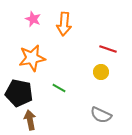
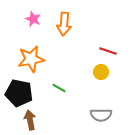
red line: moved 2 px down
orange star: moved 1 px left, 1 px down
gray semicircle: rotated 25 degrees counterclockwise
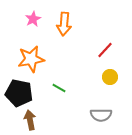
pink star: rotated 21 degrees clockwise
red line: moved 3 px left, 1 px up; rotated 66 degrees counterclockwise
yellow circle: moved 9 px right, 5 px down
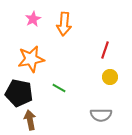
red line: rotated 24 degrees counterclockwise
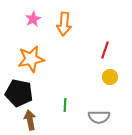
green line: moved 6 px right, 17 px down; rotated 64 degrees clockwise
gray semicircle: moved 2 px left, 2 px down
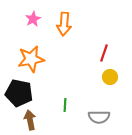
red line: moved 1 px left, 3 px down
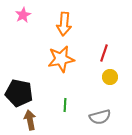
pink star: moved 10 px left, 4 px up
orange star: moved 30 px right
gray semicircle: moved 1 px right; rotated 15 degrees counterclockwise
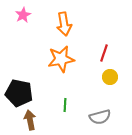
orange arrow: rotated 15 degrees counterclockwise
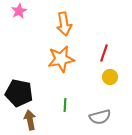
pink star: moved 4 px left, 4 px up
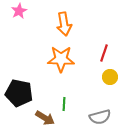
orange star: rotated 12 degrees clockwise
green line: moved 1 px left, 1 px up
brown arrow: moved 15 px right, 2 px up; rotated 132 degrees clockwise
